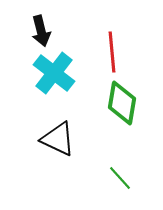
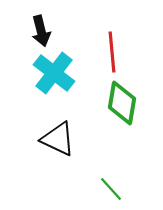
green line: moved 9 px left, 11 px down
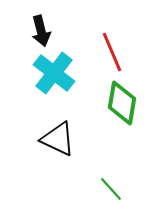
red line: rotated 18 degrees counterclockwise
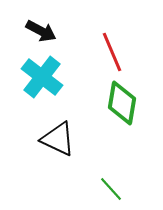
black arrow: rotated 48 degrees counterclockwise
cyan cross: moved 12 px left, 4 px down
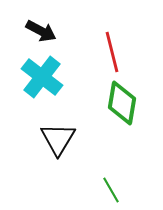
red line: rotated 9 degrees clockwise
black triangle: rotated 36 degrees clockwise
green line: moved 1 px down; rotated 12 degrees clockwise
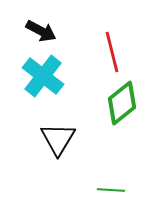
cyan cross: moved 1 px right, 1 px up
green diamond: rotated 42 degrees clockwise
green line: rotated 56 degrees counterclockwise
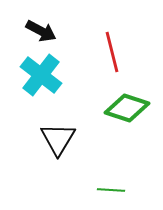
cyan cross: moved 2 px left, 1 px up
green diamond: moved 5 px right, 5 px down; rotated 57 degrees clockwise
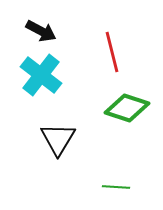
green line: moved 5 px right, 3 px up
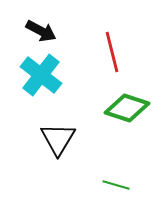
green line: moved 2 px up; rotated 12 degrees clockwise
